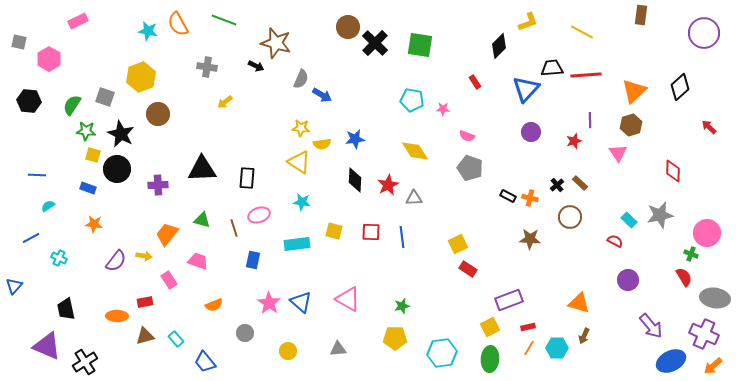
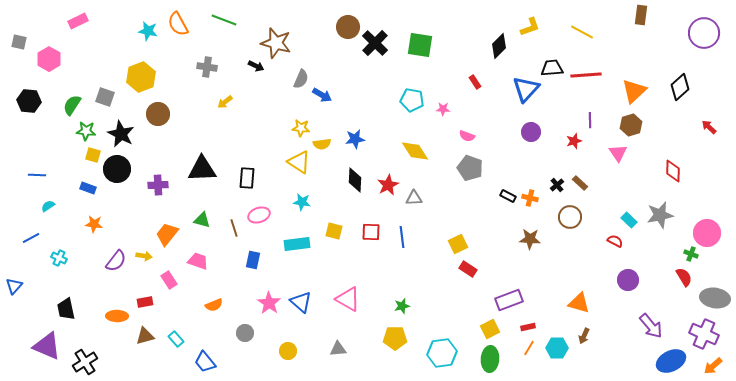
yellow L-shape at (528, 22): moved 2 px right, 5 px down
yellow square at (490, 327): moved 2 px down
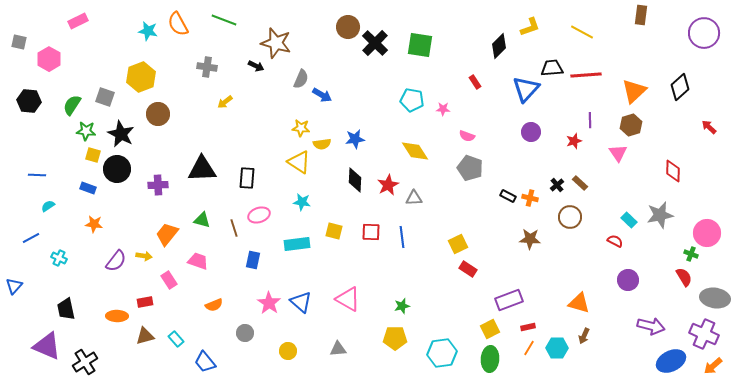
purple arrow at (651, 326): rotated 36 degrees counterclockwise
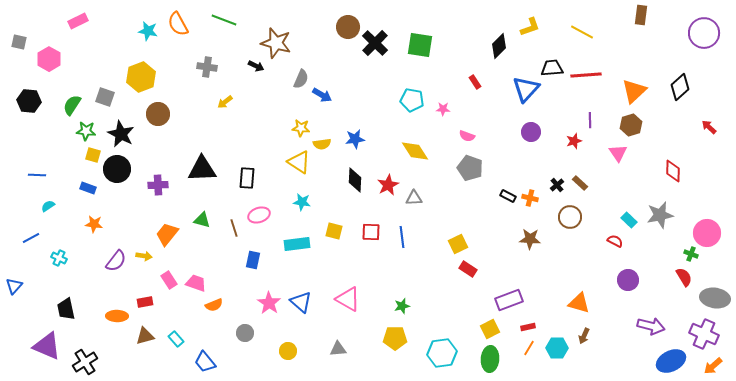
pink trapezoid at (198, 261): moved 2 px left, 22 px down
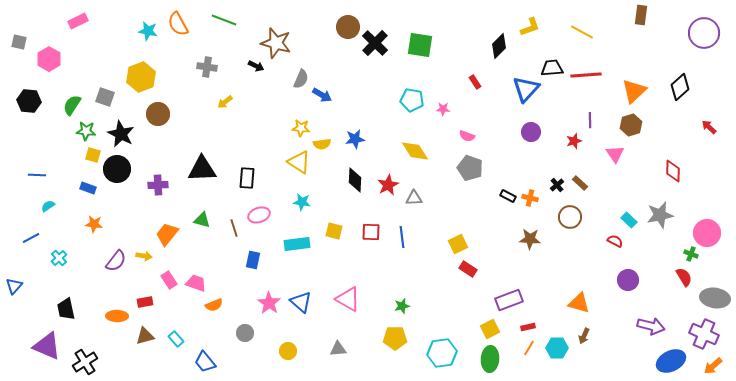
pink triangle at (618, 153): moved 3 px left, 1 px down
cyan cross at (59, 258): rotated 21 degrees clockwise
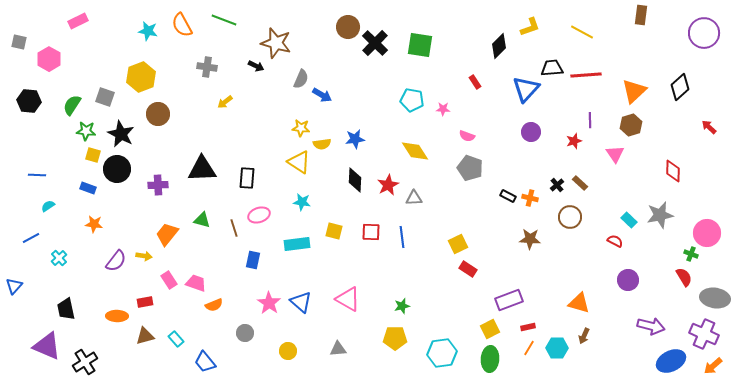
orange semicircle at (178, 24): moved 4 px right, 1 px down
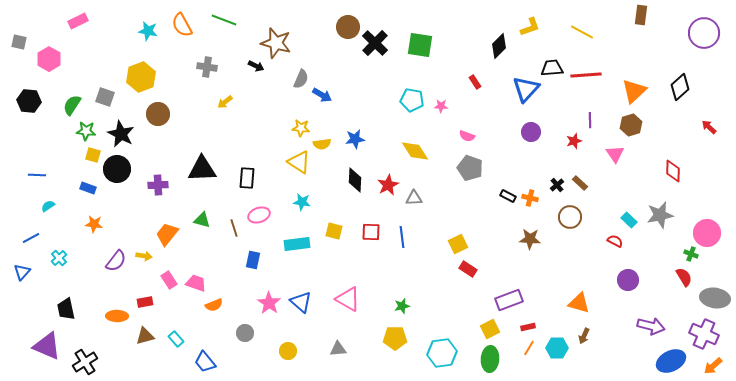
pink star at (443, 109): moved 2 px left, 3 px up
blue triangle at (14, 286): moved 8 px right, 14 px up
